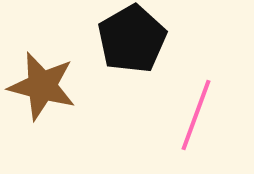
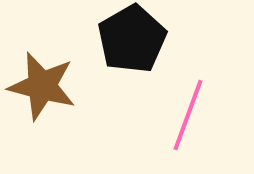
pink line: moved 8 px left
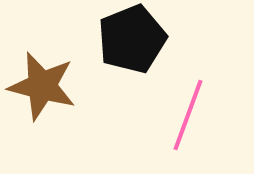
black pentagon: rotated 8 degrees clockwise
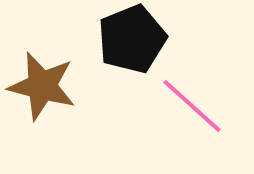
pink line: moved 4 px right, 9 px up; rotated 68 degrees counterclockwise
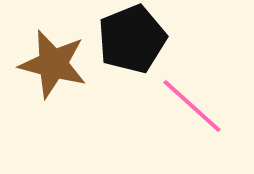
brown star: moved 11 px right, 22 px up
